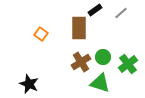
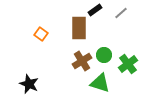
green circle: moved 1 px right, 2 px up
brown cross: moved 1 px right, 1 px up
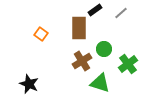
green circle: moved 6 px up
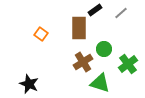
brown cross: moved 1 px right, 1 px down
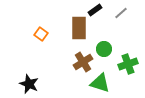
green cross: rotated 18 degrees clockwise
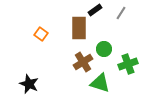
gray line: rotated 16 degrees counterclockwise
